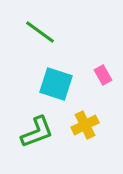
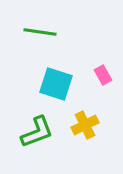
green line: rotated 28 degrees counterclockwise
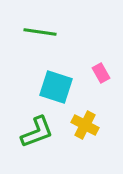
pink rectangle: moved 2 px left, 2 px up
cyan square: moved 3 px down
yellow cross: rotated 36 degrees counterclockwise
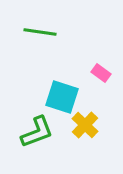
pink rectangle: rotated 24 degrees counterclockwise
cyan square: moved 6 px right, 10 px down
yellow cross: rotated 16 degrees clockwise
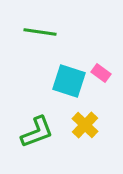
cyan square: moved 7 px right, 16 px up
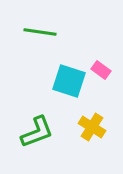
pink rectangle: moved 3 px up
yellow cross: moved 7 px right, 2 px down; rotated 12 degrees counterclockwise
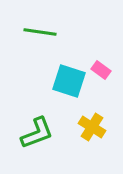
green L-shape: moved 1 px down
